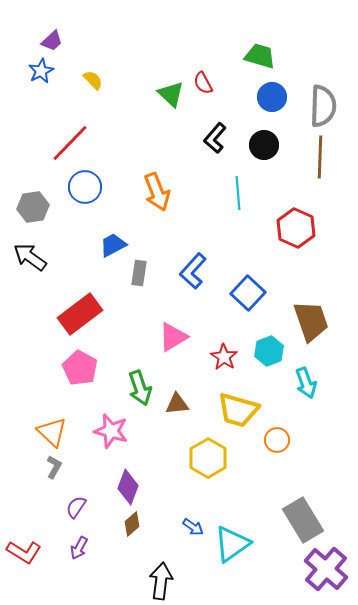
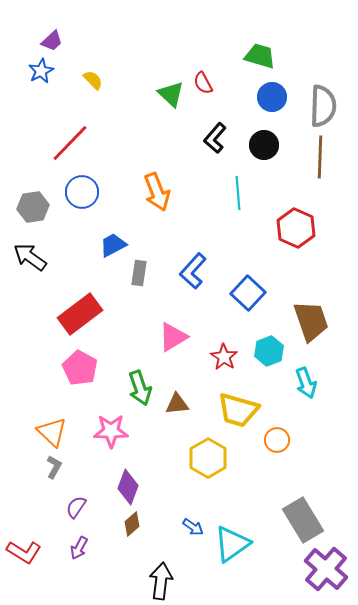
blue circle at (85, 187): moved 3 px left, 5 px down
pink star at (111, 431): rotated 16 degrees counterclockwise
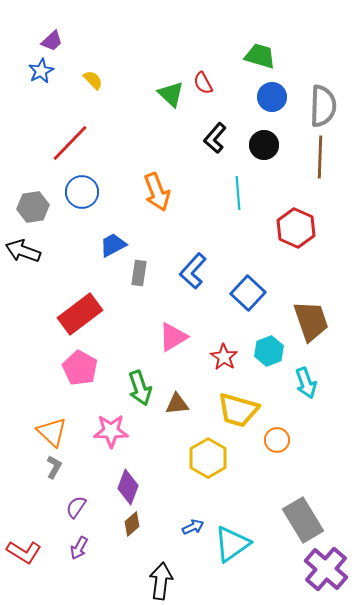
black arrow at (30, 257): moved 7 px left, 6 px up; rotated 16 degrees counterclockwise
blue arrow at (193, 527): rotated 60 degrees counterclockwise
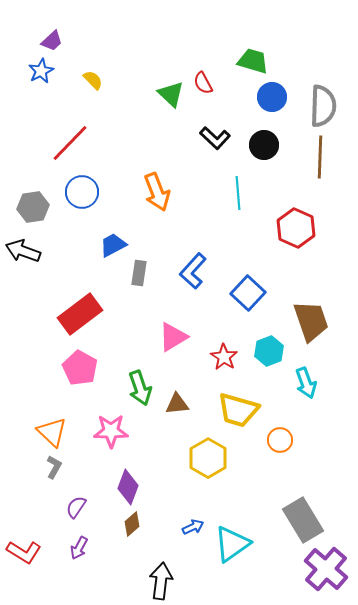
green trapezoid at (260, 56): moved 7 px left, 5 px down
black L-shape at (215, 138): rotated 88 degrees counterclockwise
orange circle at (277, 440): moved 3 px right
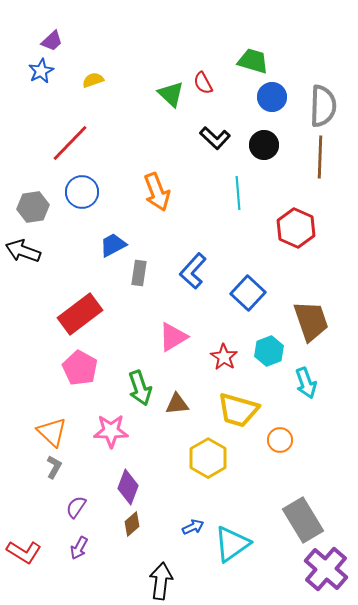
yellow semicircle at (93, 80): rotated 65 degrees counterclockwise
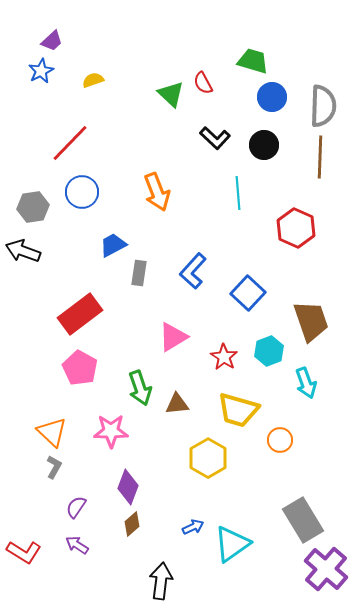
purple arrow at (79, 548): moved 2 px left, 3 px up; rotated 95 degrees clockwise
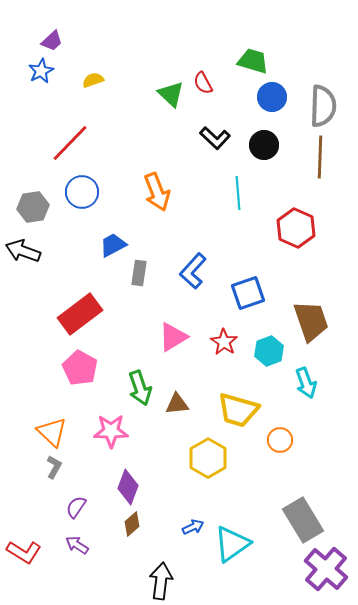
blue square at (248, 293): rotated 28 degrees clockwise
red star at (224, 357): moved 15 px up
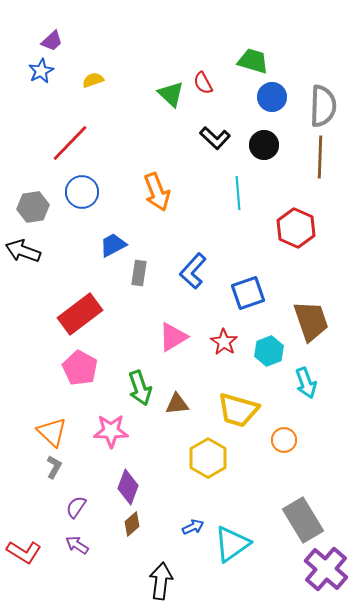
orange circle at (280, 440): moved 4 px right
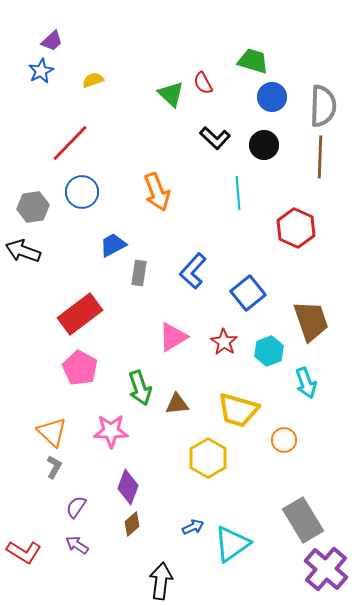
blue square at (248, 293): rotated 20 degrees counterclockwise
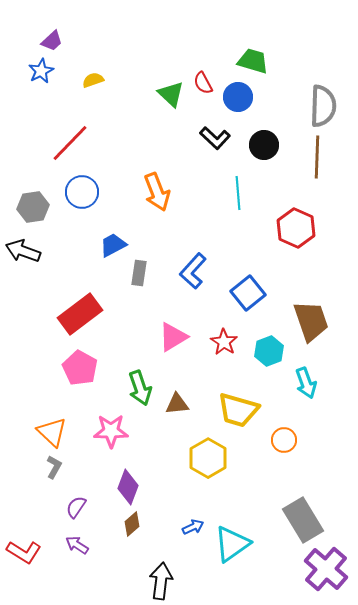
blue circle at (272, 97): moved 34 px left
brown line at (320, 157): moved 3 px left
